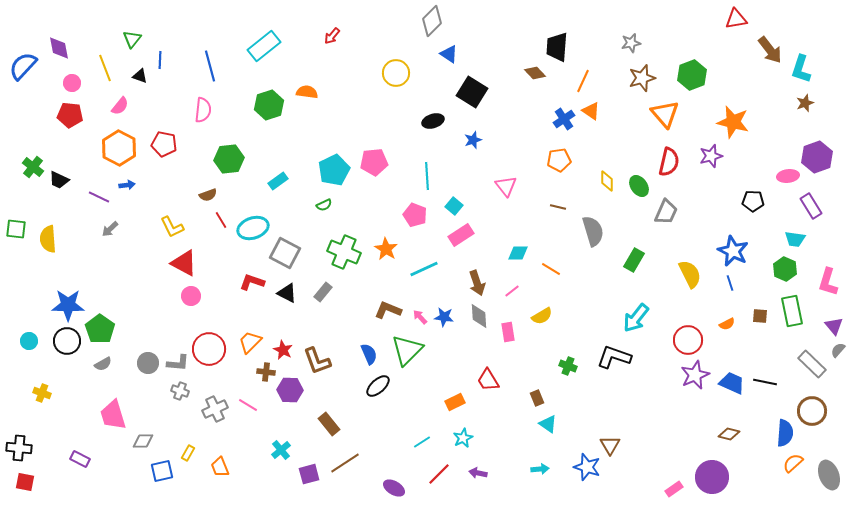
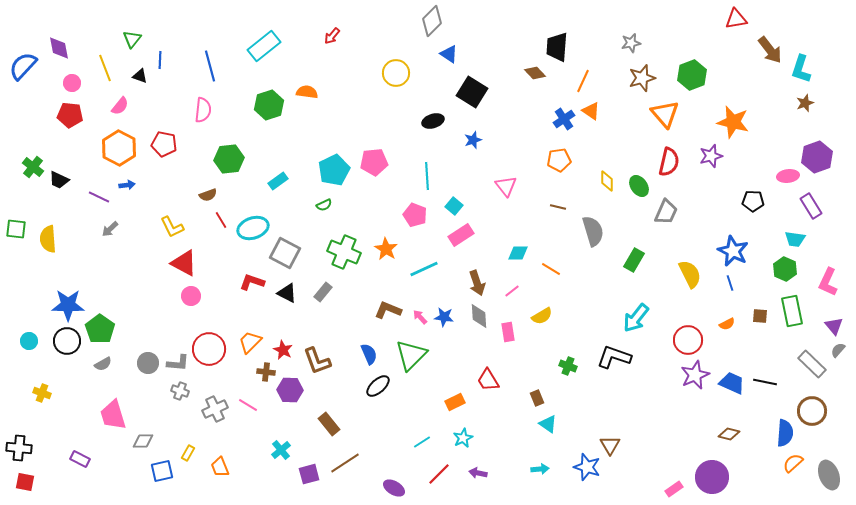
pink L-shape at (828, 282): rotated 8 degrees clockwise
green triangle at (407, 350): moved 4 px right, 5 px down
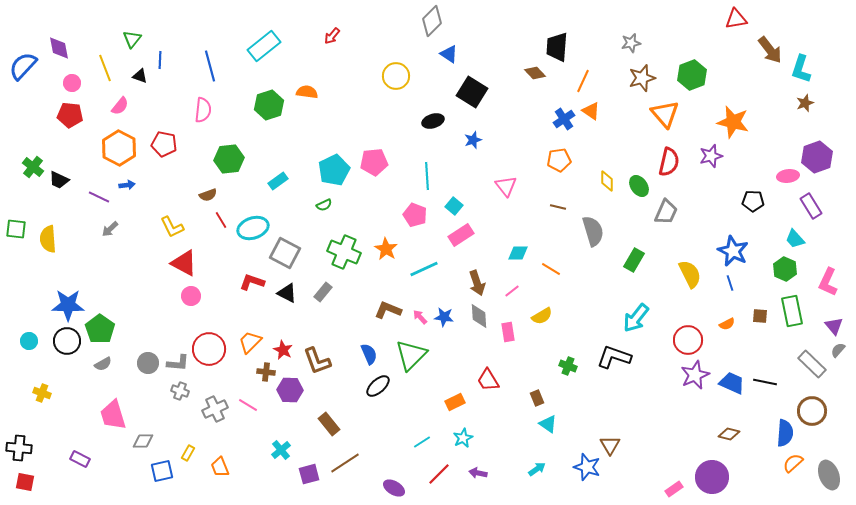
yellow circle at (396, 73): moved 3 px down
cyan trapezoid at (795, 239): rotated 40 degrees clockwise
cyan arrow at (540, 469): moved 3 px left; rotated 30 degrees counterclockwise
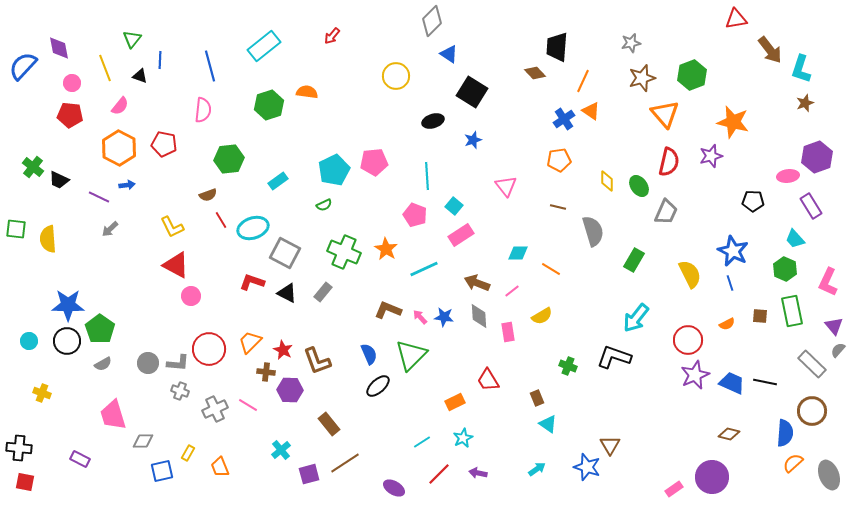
red triangle at (184, 263): moved 8 px left, 2 px down
brown arrow at (477, 283): rotated 130 degrees clockwise
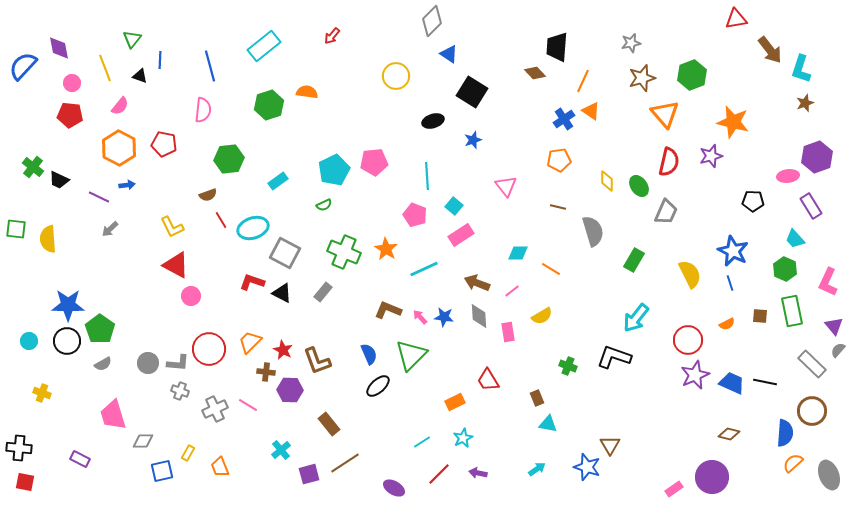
black triangle at (287, 293): moved 5 px left
cyan triangle at (548, 424): rotated 24 degrees counterclockwise
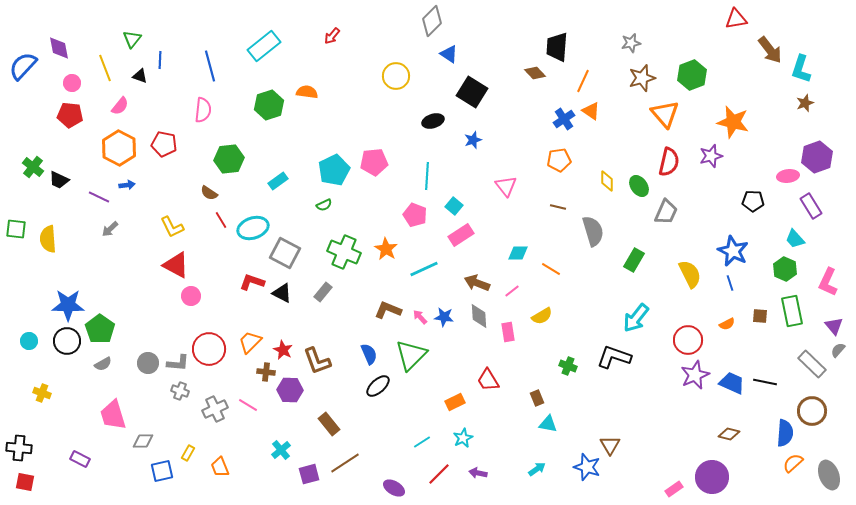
cyan line at (427, 176): rotated 8 degrees clockwise
brown semicircle at (208, 195): moved 1 px right, 2 px up; rotated 54 degrees clockwise
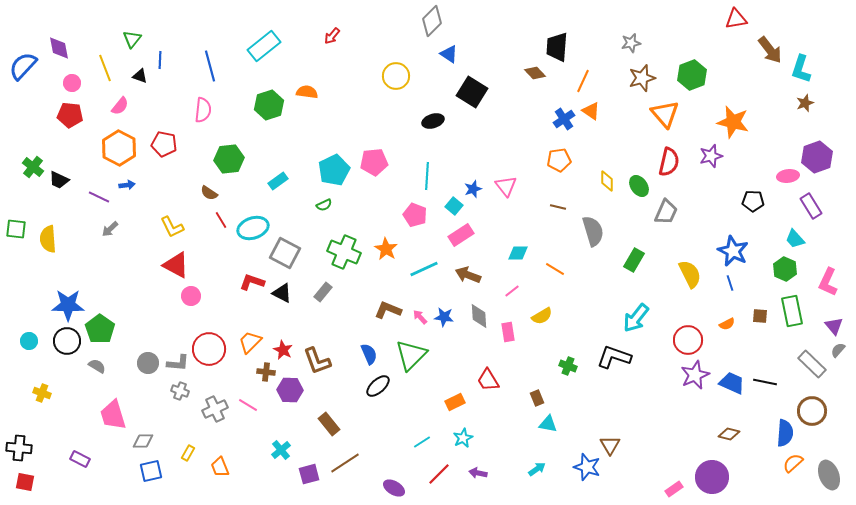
blue star at (473, 140): moved 49 px down
orange line at (551, 269): moved 4 px right
brown arrow at (477, 283): moved 9 px left, 8 px up
gray semicircle at (103, 364): moved 6 px left, 2 px down; rotated 120 degrees counterclockwise
blue square at (162, 471): moved 11 px left
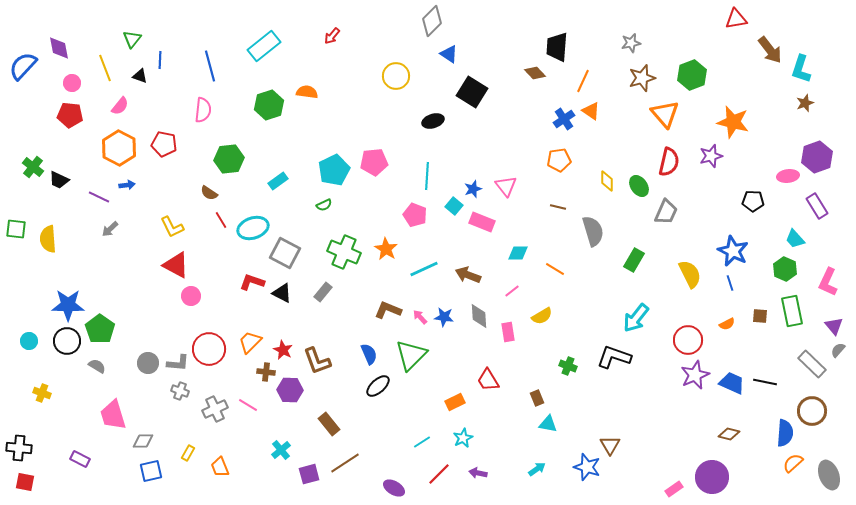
purple rectangle at (811, 206): moved 6 px right
pink rectangle at (461, 235): moved 21 px right, 13 px up; rotated 55 degrees clockwise
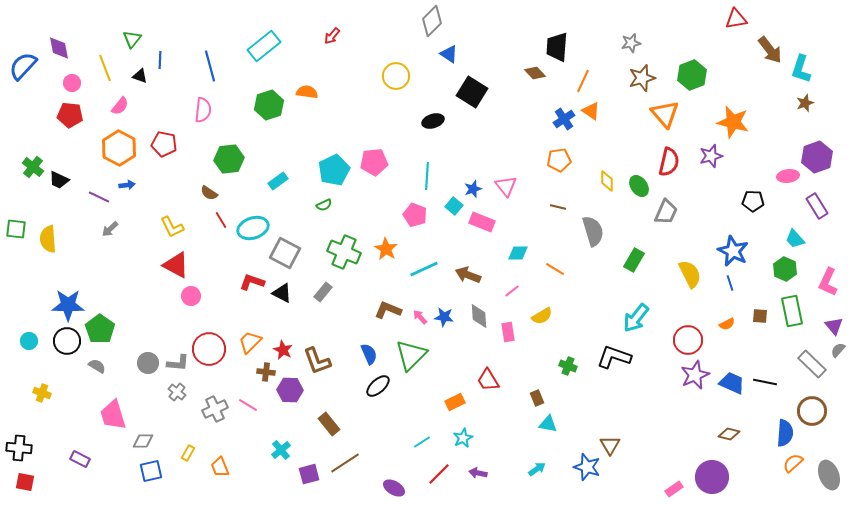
gray cross at (180, 391): moved 3 px left, 1 px down; rotated 18 degrees clockwise
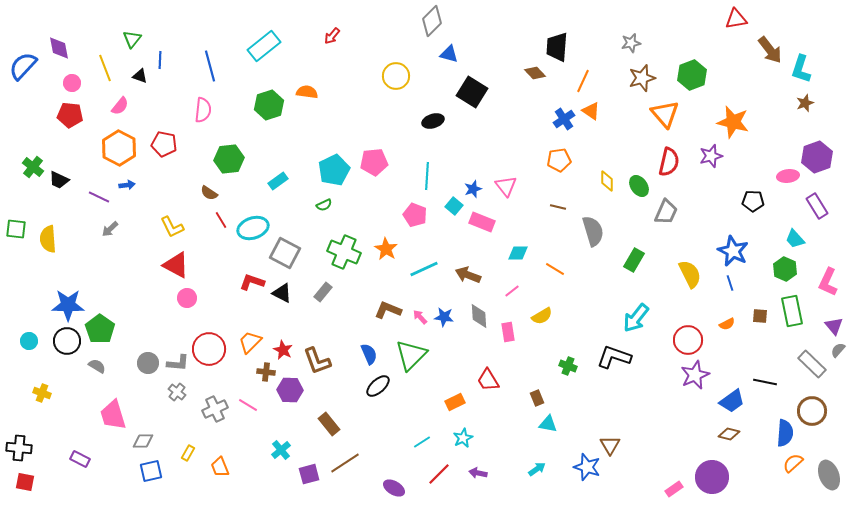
blue triangle at (449, 54): rotated 18 degrees counterclockwise
pink circle at (191, 296): moved 4 px left, 2 px down
blue trapezoid at (732, 383): moved 18 px down; rotated 120 degrees clockwise
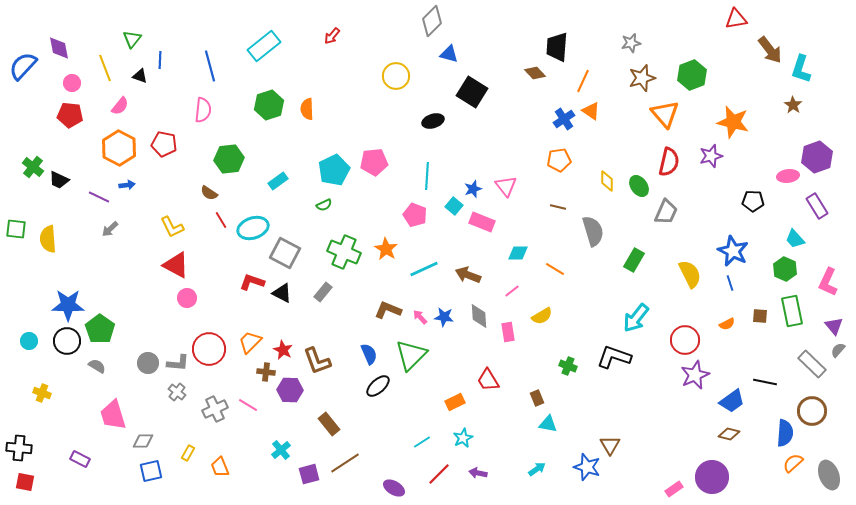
orange semicircle at (307, 92): moved 17 px down; rotated 100 degrees counterclockwise
brown star at (805, 103): moved 12 px left, 2 px down; rotated 18 degrees counterclockwise
red circle at (688, 340): moved 3 px left
